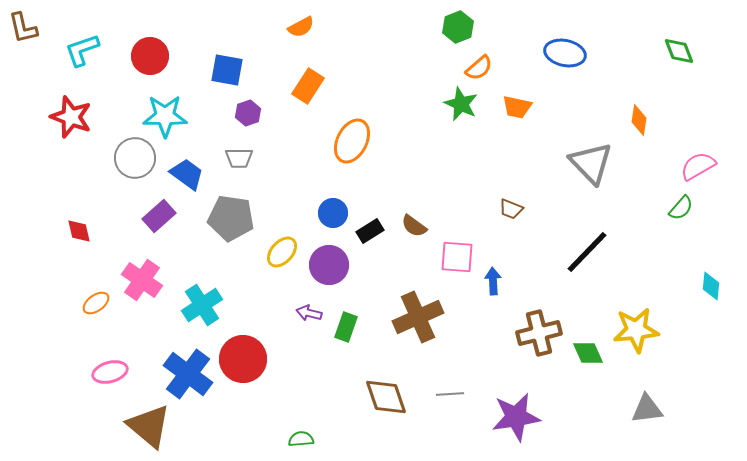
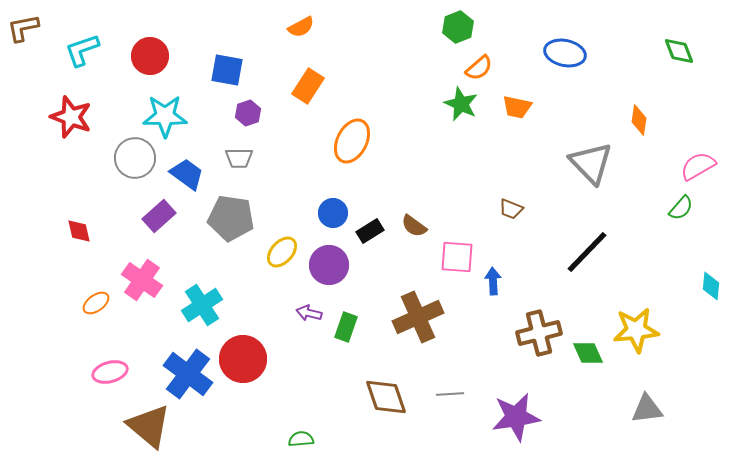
brown L-shape at (23, 28): rotated 92 degrees clockwise
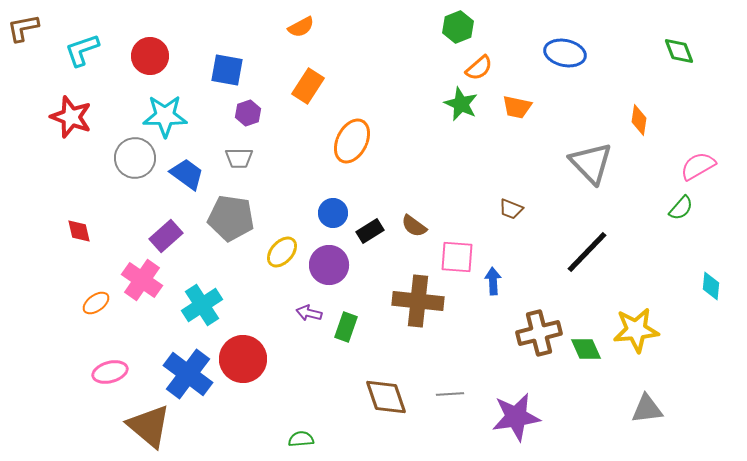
purple rectangle at (159, 216): moved 7 px right, 20 px down
brown cross at (418, 317): moved 16 px up; rotated 30 degrees clockwise
green diamond at (588, 353): moved 2 px left, 4 px up
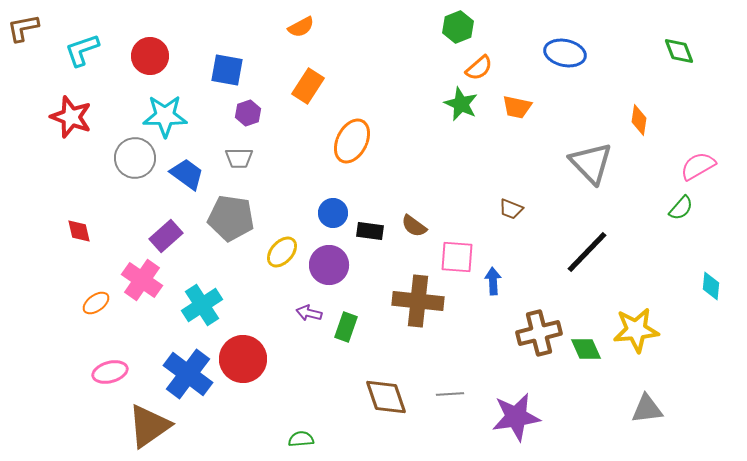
black rectangle at (370, 231): rotated 40 degrees clockwise
brown triangle at (149, 426): rotated 45 degrees clockwise
